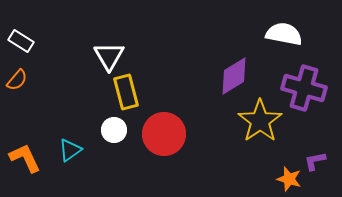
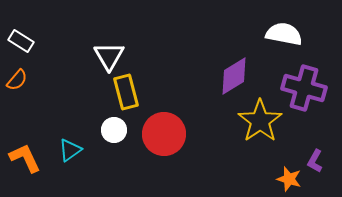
purple L-shape: rotated 50 degrees counterclockwise
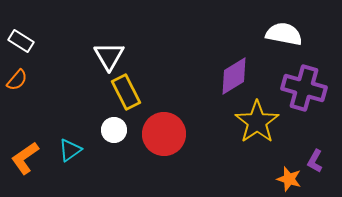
yellow rectangle: rotated 12 degrees counterclockwise
yellow star: moved 3 px left, 1 px down
orange L-shape: rotated 100 degrees counterclockwise
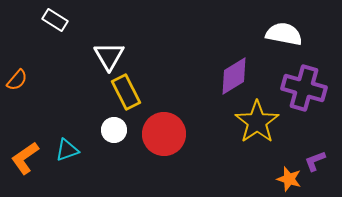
white rectangle: moved 34 px right, 21 px up
cyan triangle: moved 3 px left; rotated 15 degrees clockwise
purple L-shape: rotated 40 degrees clockwise
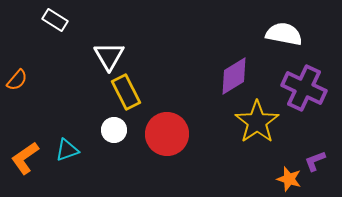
purple cross: rotated 9 degrees clockwise
red circle: moved 3 px right
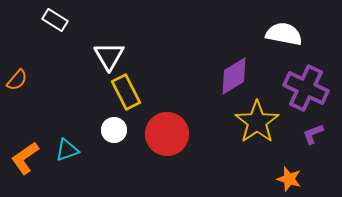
purple cross: moved 2 px right
purple L-shape: moved 2 px left, 27 px up
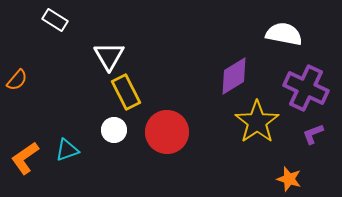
red circle: moved 2 px up
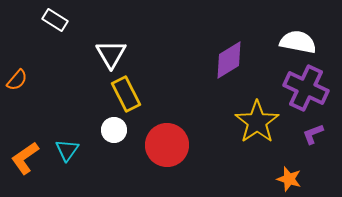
white semicircle: moved 14 px right, 8 px down
white triangle: moved 2 px right, 2 px up
purple diamond: moved 5 px left, 16 px up
yellow rectangle: moved 2 px down
red circle: moved 13 px down
cyan triangle: rotated 35 degrees counterclockwise
